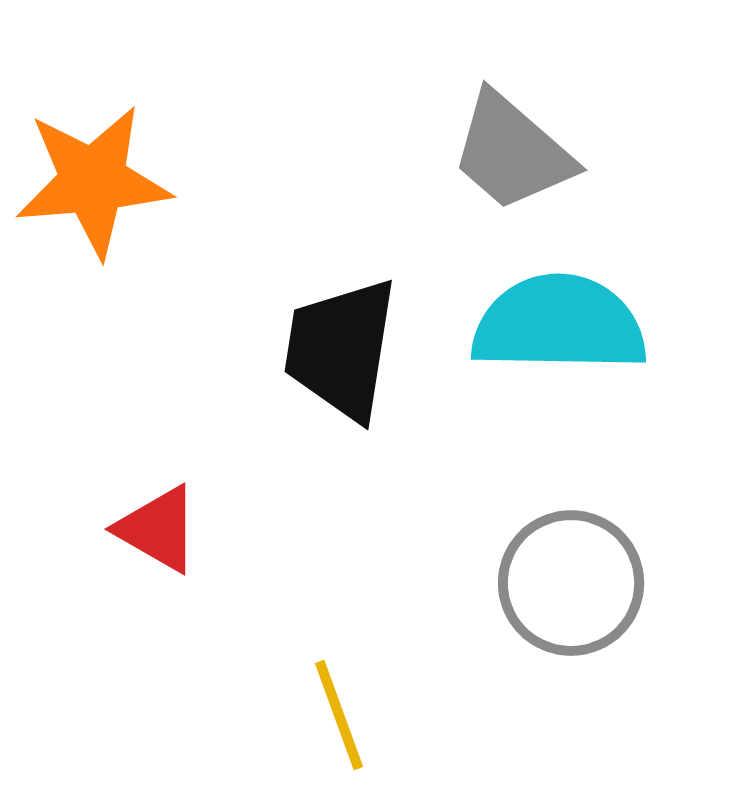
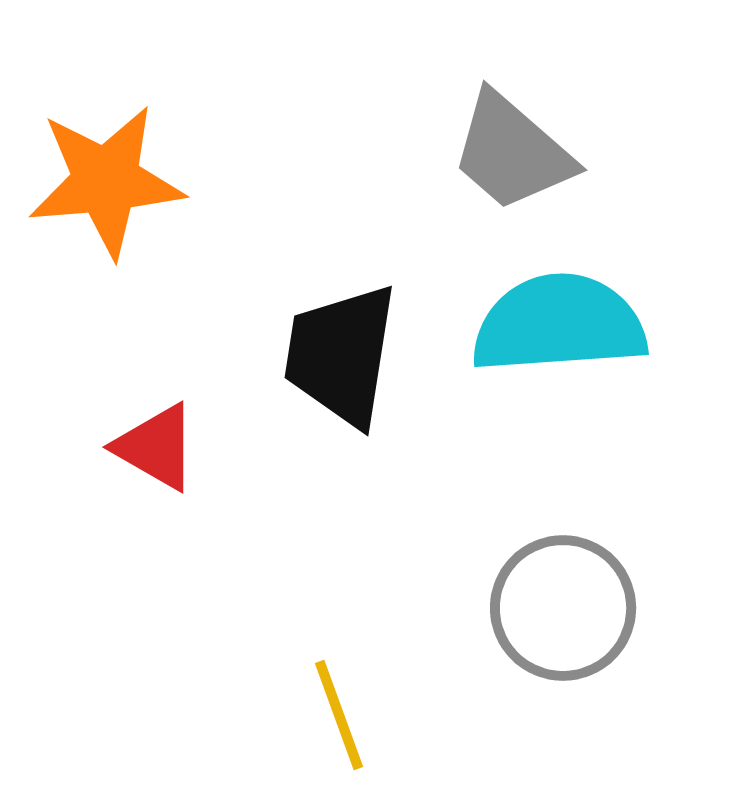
orange star: moved 13 px right
cyan semicircle: rotated 5 degrees counterclockwise
black trapezoid: moved 6 px down
red triangle: moved 2 px left, 82 px up
gray circle: moved 8 px left, 25 px down
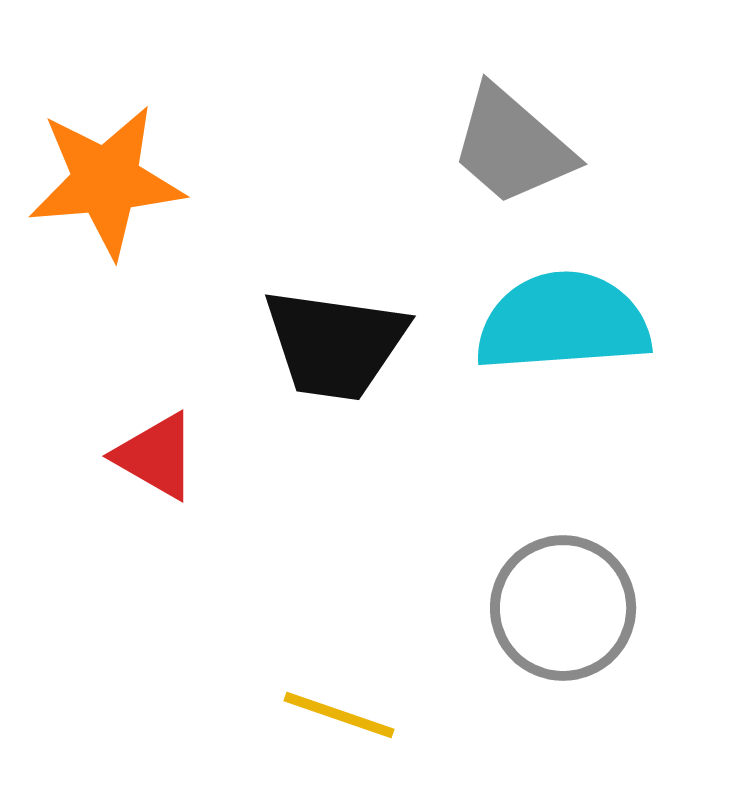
gray trapezoid: moved 6 px up
cyan semicircle: moved 4 px right, 2 px up
black trapezoid: moved 6 px left, 11 px up; rotated 91 degrees counterclockwise
red triangle: moved 9 px down
yellow line: rotated 51 degrees counterclockwise
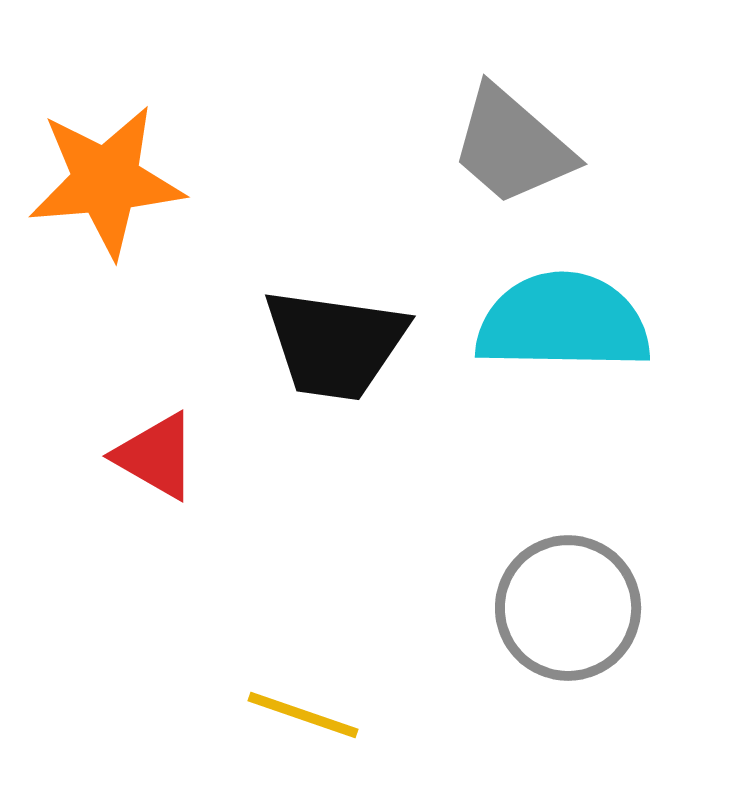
cyan semicircle: rotated 5 degrees clockwise
gray circle: moved 5 px right
yellow line: moved 36 px left
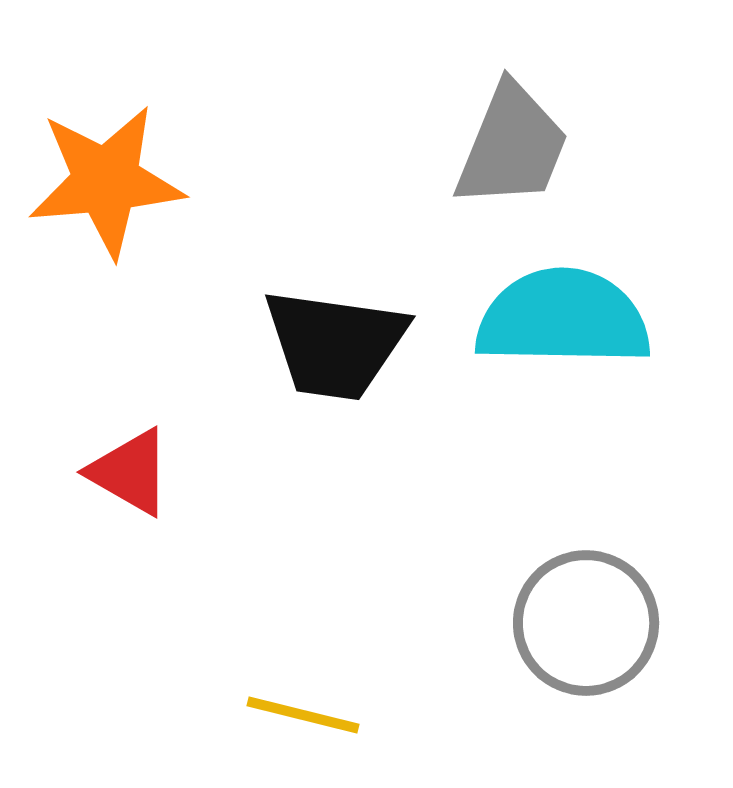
gray trapezoid: rotated 109 degrees counterclockwise
cyan semicircle: moved 4 px up
red triangle: moved 26 px left, 16 px down
gray circle: moved 18 px right, 15 px down
yellow line: rotated 5 degrees counterclockwise
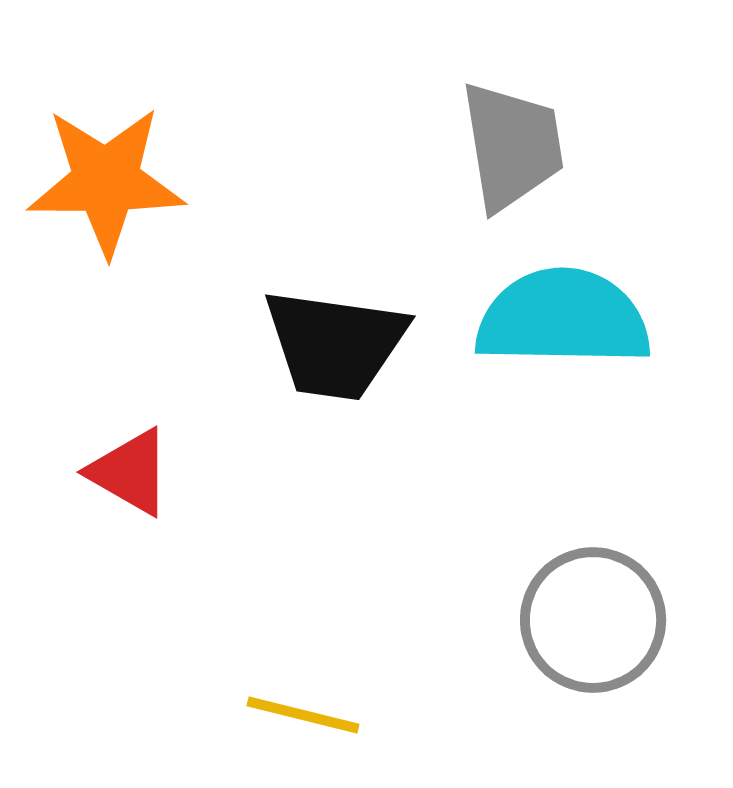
gray trapezoid: rotated 31 degrees counterclockwise
orange star: rotated 5 degrees clockwise
gray circle: moved 7 px right, 3 px up
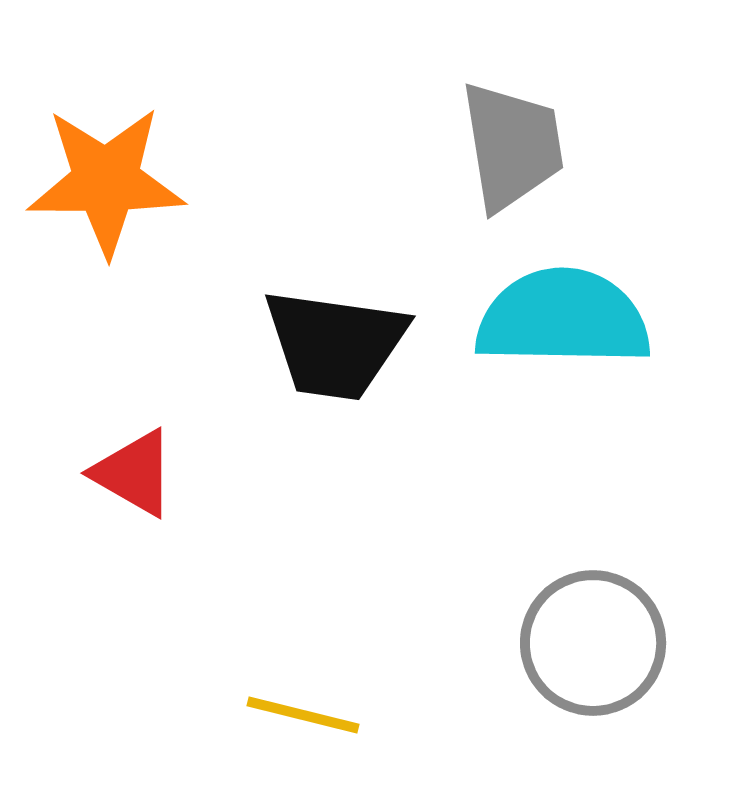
red triangle: moved 4 px right, 1 px down
gray circle: moved 23 px down
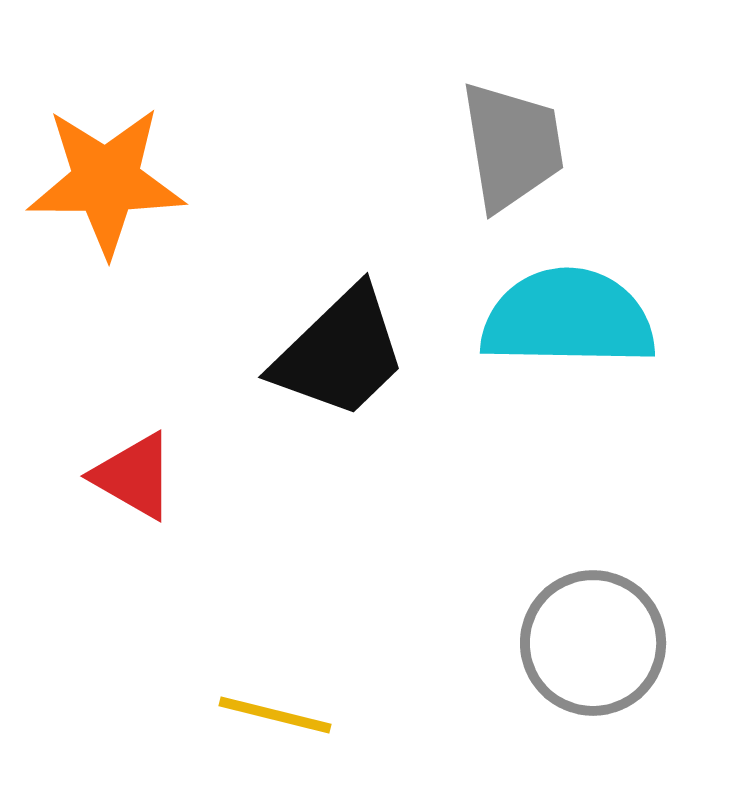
cyan semicircle: moved 5 px right
black trapezoid: moved 5 px right, 9 px down; rotated 52 degrees counterclockwise
red triangle: moved 3 px down
yellow line: moved 28 px left
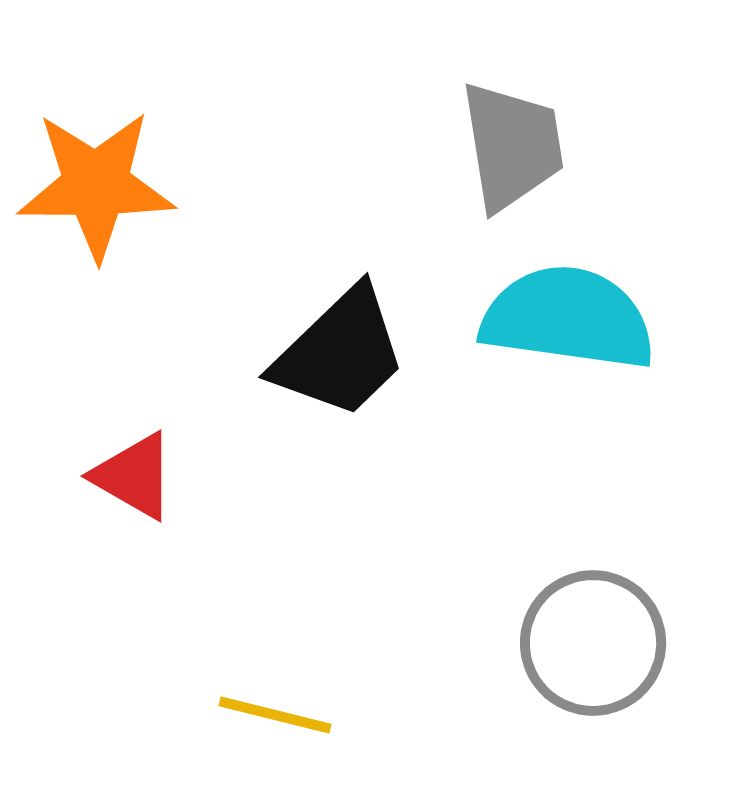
orange star: moved 10 px left, 4 px down
cyan semicircle: rotated 7 degrees clockwise
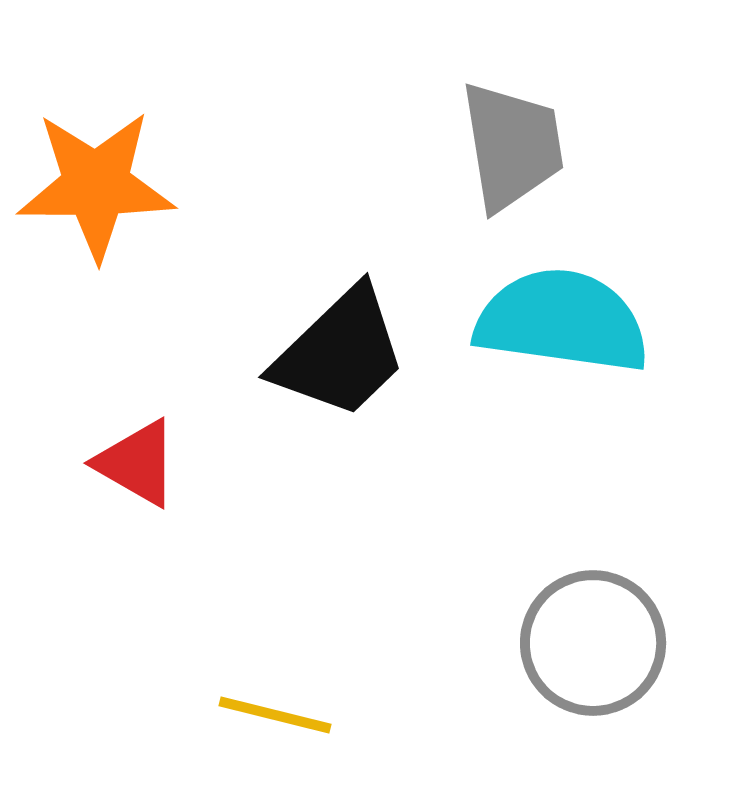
cyan semicircle: moved 6 px left, 3 px down
red triangle: moved 3 px right, 13 px up
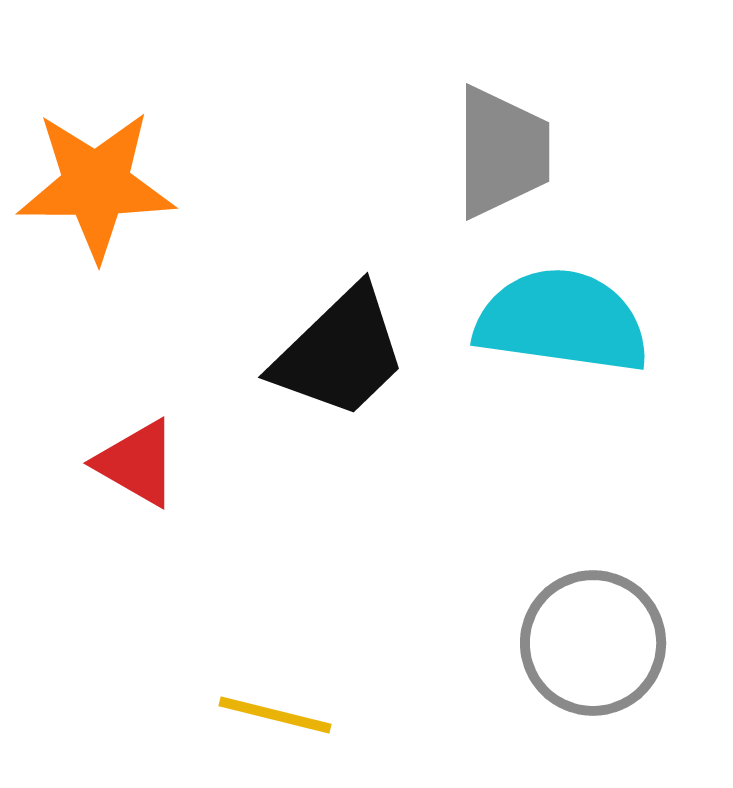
gray trapezoid: moved 10 px left, 6 px down; rotated 9 degrees clockwise
